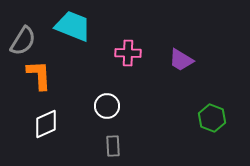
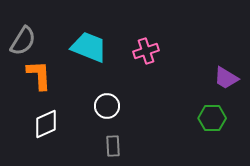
cyan trapezoid: moved 16 px right, 21 px down
pink cross: moved 18 px right, 2 px up; rotated 20 degrees counterclockwise
purple trapezoid: moved 45 px right, 18 px down
green hexagon: rotated 20 degrees counterclockwise
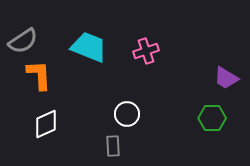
gray semicircle: rotated 24 degrees clockwise
white circle: moved 20 px right, 8 px down
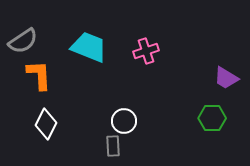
white circle: moved 3 px left, 7 px down
white diamond: rotated 40 degrees counterclockwise
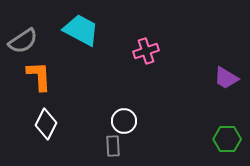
cyan trapezoid: moved 8 px left, 17 px up; rotated 6 degrees clockwise
orange L-shape: moved 1 px down
green hexagon: moved 15 px right, 21 px down
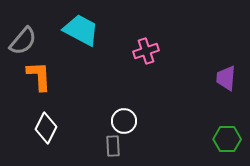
gray semicircle: rotated 16 degrees counterclockwise
purple trapezoid: rotated 64 degrees clockwise
white diamond: moved 4 px down
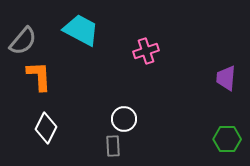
white circle: moved 2 px up
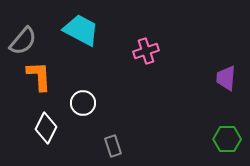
white circle: moved 41 px left, 16 px up
gray rectangle: rotated 15 degrees counterclockwise
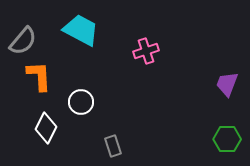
purple trapezoid: moved 1 px right, 6 px down; rotated 16 degrees clockwise
white circle: moved 2 px left, 1 px up
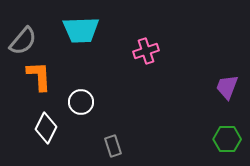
cyan trapezoid: rotated 150 degrees clockwise
purple trapezoid: moved 3 px down
